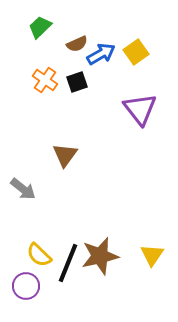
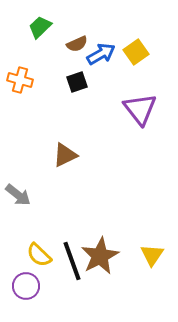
orange cross: moved 25 px left; rotated 20 degrees counterclockwise
brown triangle: rotated 28 degrees clockwise
gray arrow: moved 5 px left, 6 px down
brown star: rotated 15 degrees counterclockwise
black line: moved 4 px right, 2 px up; rotated 42 degrees counterclockwise
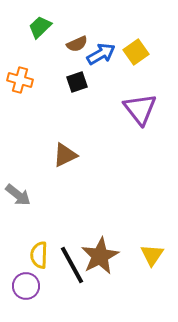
yellow semicircle: rotated 48 degrees clockwise
black line: moved 4 px down; rotated 9 degrees counterclockwise
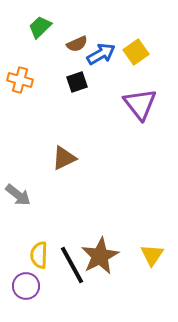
purple triangle: moved 5 px up
brown triangle: moved 1 px left, 3 px down
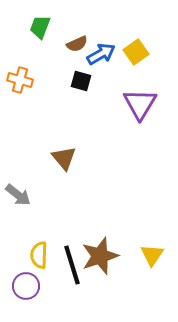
green trapezoid: rotated 25 degrees counterclockwise
black square: moved 4 px right, 1 px up; rotated 35 degrees clockwise
purple triangle: rotated 9 degrees clockwise
brown triangle: rotated 44 degrees counterclockwise
brown star: rotated 9 degrees clockwise
black line: rotated 12 degrees clockwise
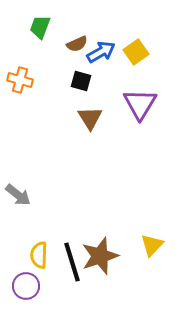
blue arrow: moved 2 px up
brown triangle: moved 26 px right, 40 px up; rotated 8 degrees clockwise
yellow triangle: moved 10 px up; rotated 10 degrees clockwise
black line: moved 3 px up
